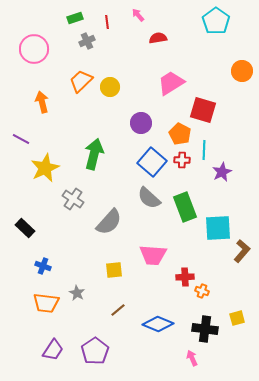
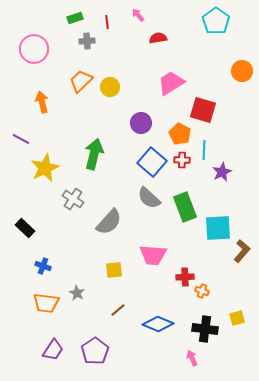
gray cross at (87, 41): rotated 21 degrees clockwise
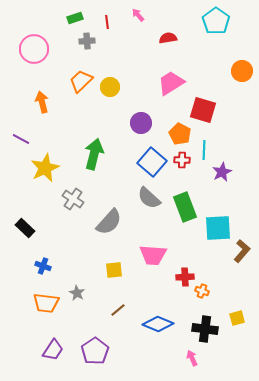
red semicircle at (158, 38): moved 10 px right
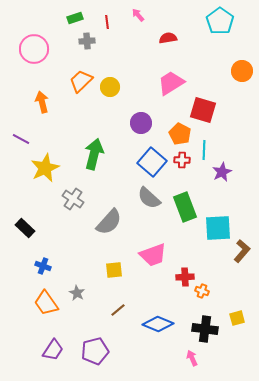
cyan pentagon at (216, 21): moved 4 px right
pink trapezoid at (153, 255): rotated 24 degrees counterclockwise
orange trapezoid at (46, 303): rotated 48 degrees clockwise
purple pentagon at (95, 351): rotated 20 degrees clockwise
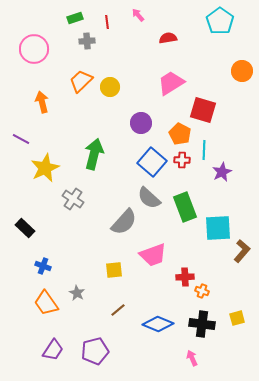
gray semicircle at (109, 222): moved 15 px right
black cross at (205, 329): moved 3 px left, 5 px up
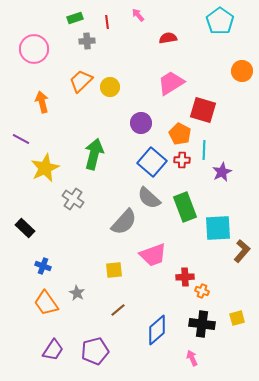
blue diamond at (158, 324): moved 1 px left, 6 px down; rotated 64 degrees counterclockwise
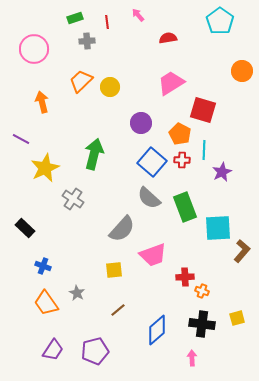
gray semicircle at (124, 222): moved 2 px left, 7 px down
pink arrow at (192, 358): rotated 21 degrees clockwise
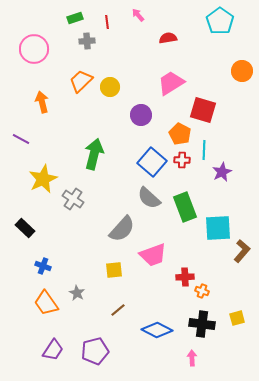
purple circle at (141, 123): moved 8 px up
yellow star at (45, 168): moved 2 px left, 11 px down
blue diamond at (157, 330): rotated 68 degrees clockwise
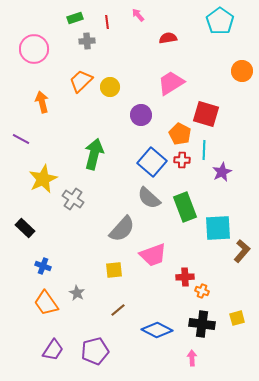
red square at (203, 110): moved 3 px right, 4 px down
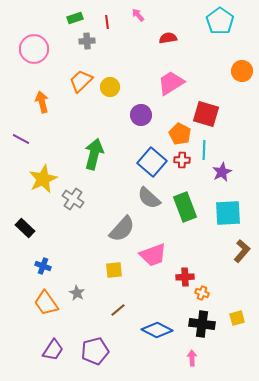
cyan square at (218, 228): moved 10 px right, 15 px up
orange cross at (202, 291): moved 2 px down
